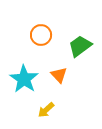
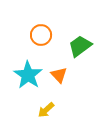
cyan star: moved 4 px right, 4 px up
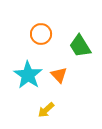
orange circle: moved 1 px up
green trapezoid: rotated 85 degrees counterclockwise
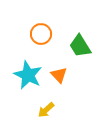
cyan star: rotated 8 degrees counterclockwise
